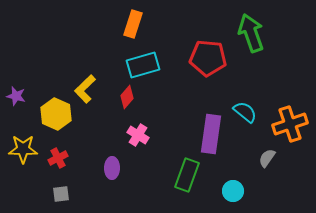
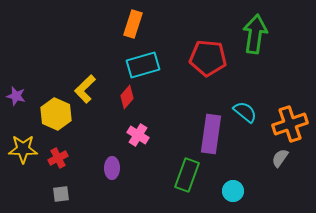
green arrow: moved 4 px right, 1 px down; rotated 27 degrees clockwise
gray semicircle: moved 13 px right
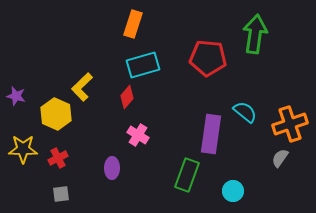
yellow L-shape: moved 3 px left, 2 px up
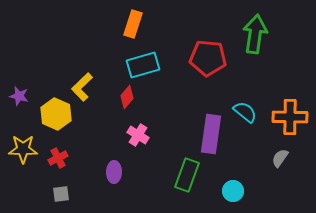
purple star: moved 3 px right
orange cross: moved 7 px up; rotated 20 degrees clockwise
purple ellipse: moved 2 px right, 4 px down
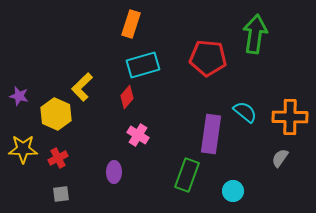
orange rectangle: moved 2 px left
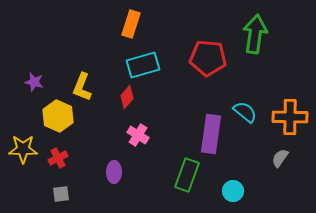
yellow L-shape: rotated 24 degrees counterclockwise
purple star: moved 15 px right, 14 px up
yellow hexagon: moved 2 px right, 2 px down
